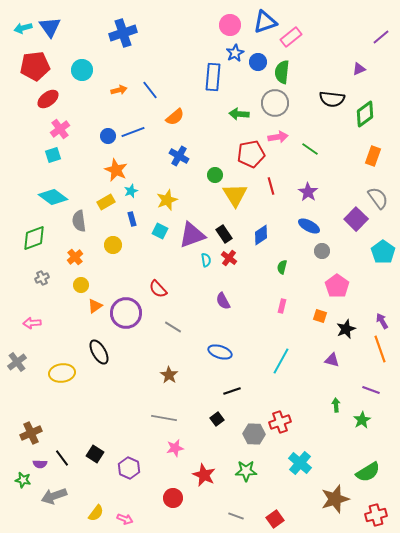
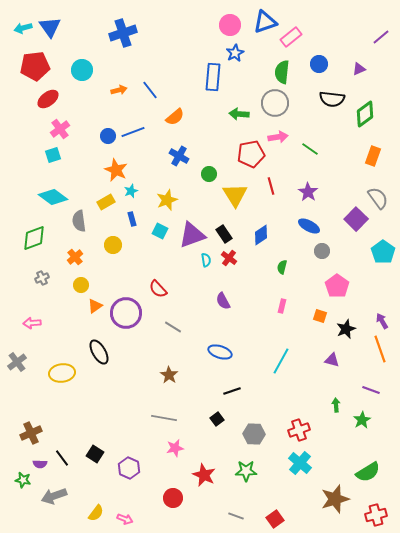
blue circle at (258, 62): moved 61 px right, 2 px down
green circle at (215, 175): moved 6 px left, 1 px up
red cross at (280, 422): moved 19 px right, 8 px down
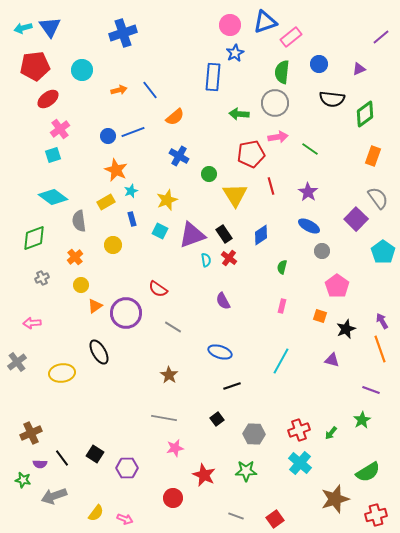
red semicircle at (158, 289): rotated 12 degrees counterclockwise
black line at (232, 391): moved 5 px up
green arrow at (336, 405): moved 5 px left, 28 px down; rotated 136 degrees counterclockwise
purple hexagon at (129, 468): moved 2 px left; rotated 25 degrees counterclockwise
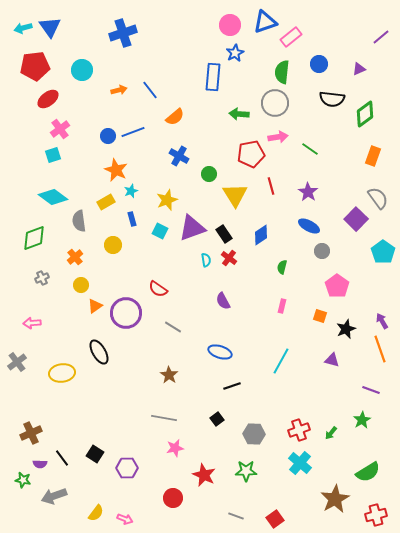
purple triangle at (192, 235): moved 7 px up
brown star at (335, 499): rotated 12 degrees counterclockwise
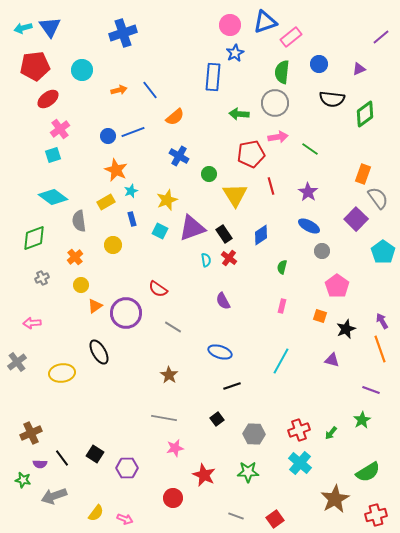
orange rectangle at (373, 156): moved 10 px left, 18 px down
green star at (246, 471): moved 2 px right, 1 px down
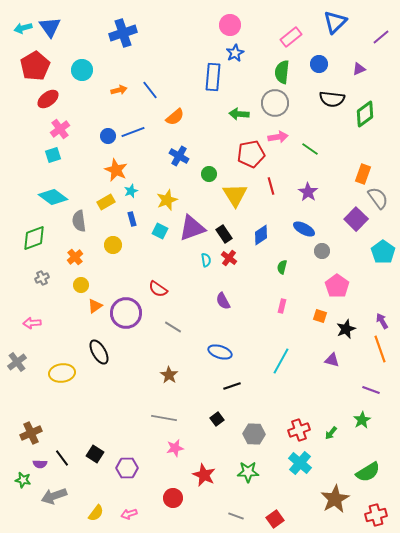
blue triangle at (265, 22): moved 70 px right; rotated 25 degrees counterclockwise
red pentagon at (35, 66): rotated 24 degrees counterclockwise
blue ellipse at (309, 226): moved 5 px left, 3 px down
pink arrow at (125, 519): moved 4 px right, 5 px up; rotated 140 degrees clockwise
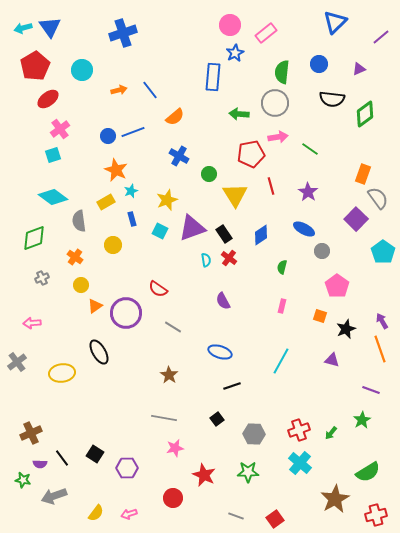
pink rectangle at (291, 37): moved 25 px left, 4 px up
orange cross at (75, 257): rotated 14 degrees counterclockwise
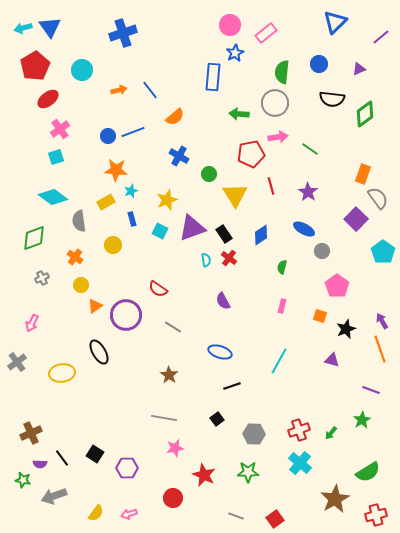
cyan square at (53, 155): moved 3 px right, 2 px down
orange star at (116, 170): rotated 20 degrees counterclockwise
purple circle at (126, 313): moved 2 px down
pink arrow at (32, 323): rotated 60 degrees counterclockwise
cyan line at (281, 361): moved 2 px left
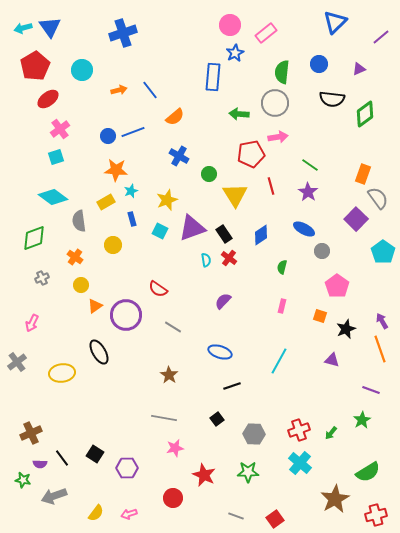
green line at (310, 149): moved 16 px down
purple semicircle at (223, 301): rotated 72 degrees clockwise
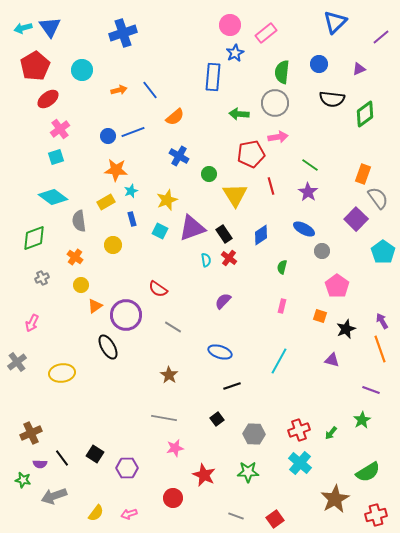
black ellipse at (99, 352): moved 9 px right, 5 px up
